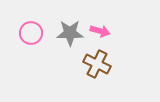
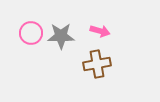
gray star: moved 9 px left, 3 px down
brown cross: rotated 36 degrees counterclockwise
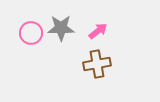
pink arrow: moved 2 px left; rotated 54 degrees counterclockwise
gray star: moved 8 px up
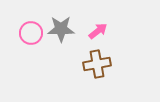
gray star: moved 1 px down
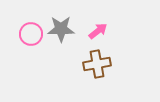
pink circle: moved 1 px down
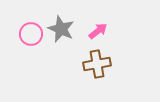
gray star: rotated 24 degrees clockwise
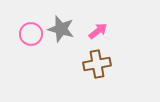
gray star: rotated 8 degrees counterclockwise
